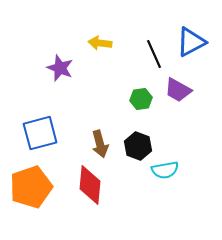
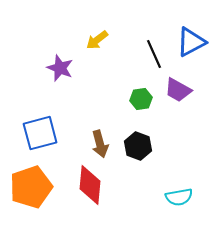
yellow arrow: moved 3 px left, 3 px up; rotated 45 degrees counterclockwise
cyan semicircle: moved 14 px right, 27 px down
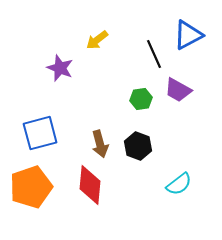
blue triangle: moved 3 px left, 7 px up
cyan semicircle: moved 13 px up; rotated 28 degrees counterclockwise
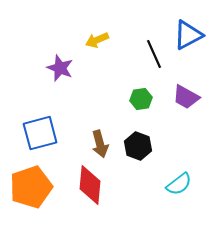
yellow arrow: rotated 15 degrees clockwise
purple trapezoid: moved 8 px right, 7 px down
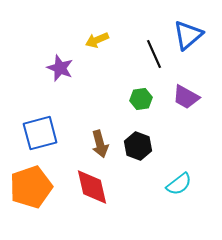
blue triangle: rotated 12 degrees counterclockwise
red diamond: moved 2 px right, 2 px down; rotated 18 degrees counterclockwise
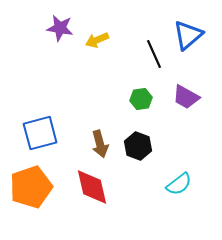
purple star: moved 40 px up; rotated 12 degrees counterclockwise
